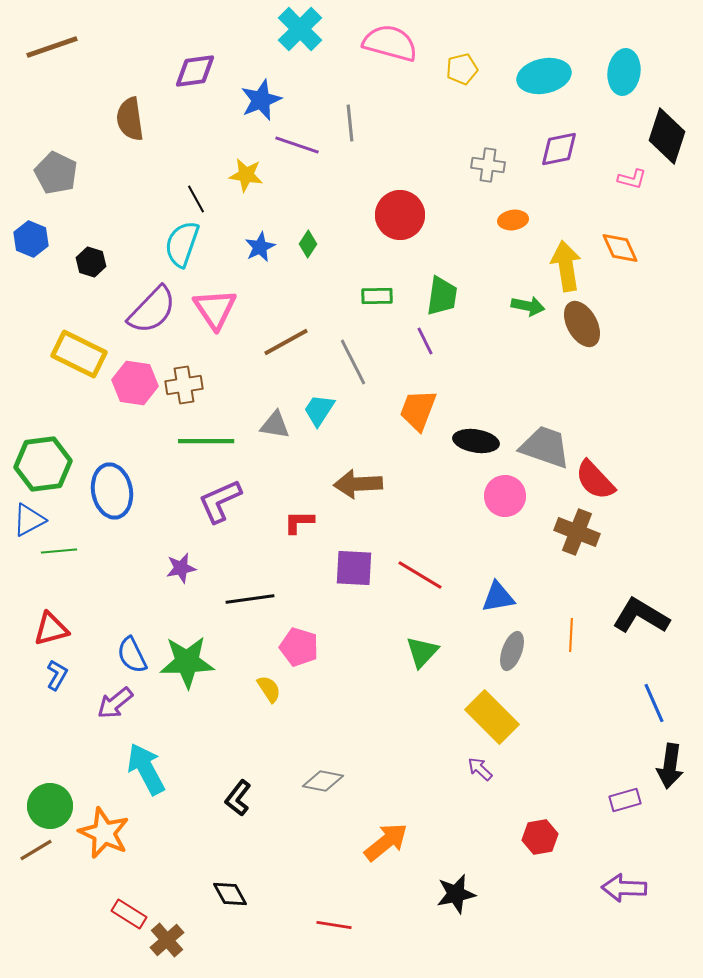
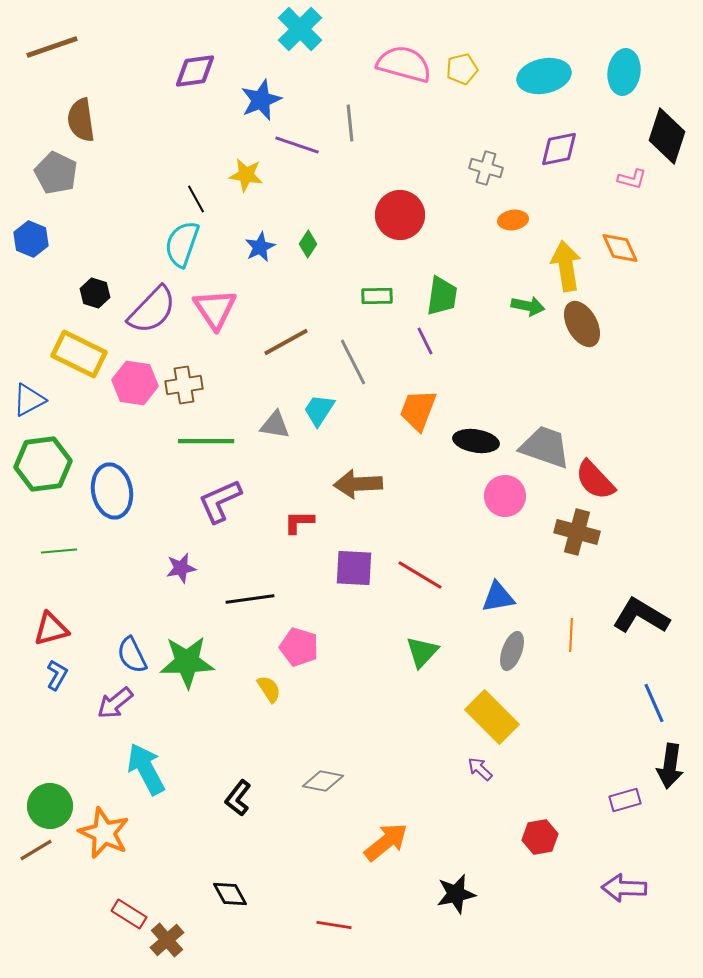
pink semicircle at (390, 43): moved 14 px right, 21 px down
brown semicircle at (130, 119): moved 49 px left, 1 px down
gray cross at (488, 165): moved 2 px left, 3 px down; rotated 8 degrees clockwise
black hexagon at (91, 262): moved 4 px right, 31 px down
blue triangle at (29, 520): moved 120 px up
brown cross at (577, 532): rotated 6 degrees counterclockwise
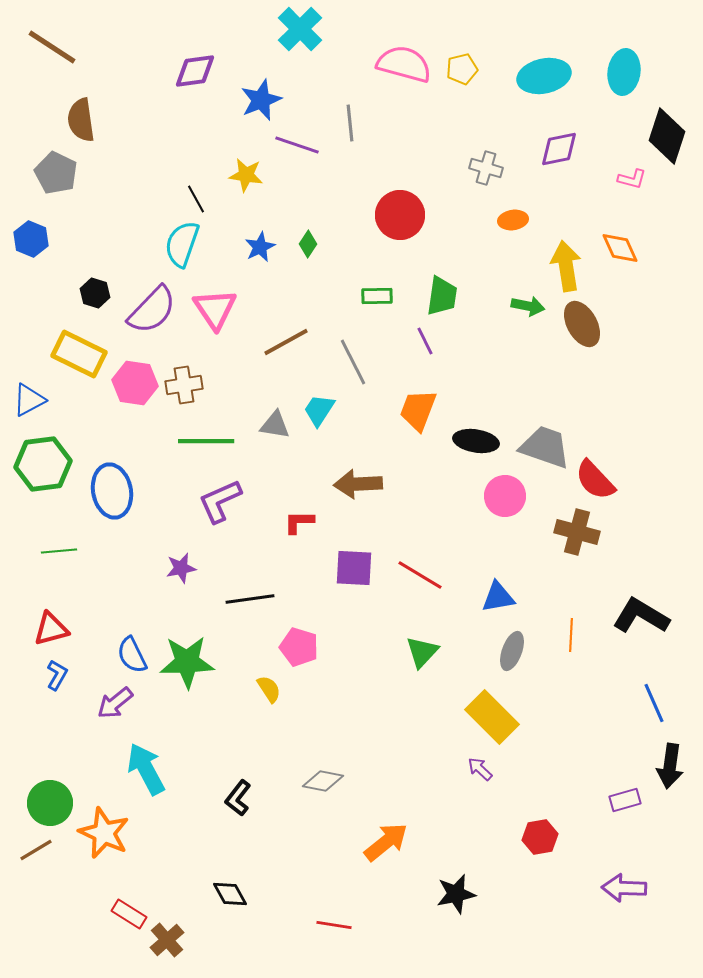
brown line at (52, 47): rotated 52 degrees clockwise
green circle at (50, 806): moved 3 px up
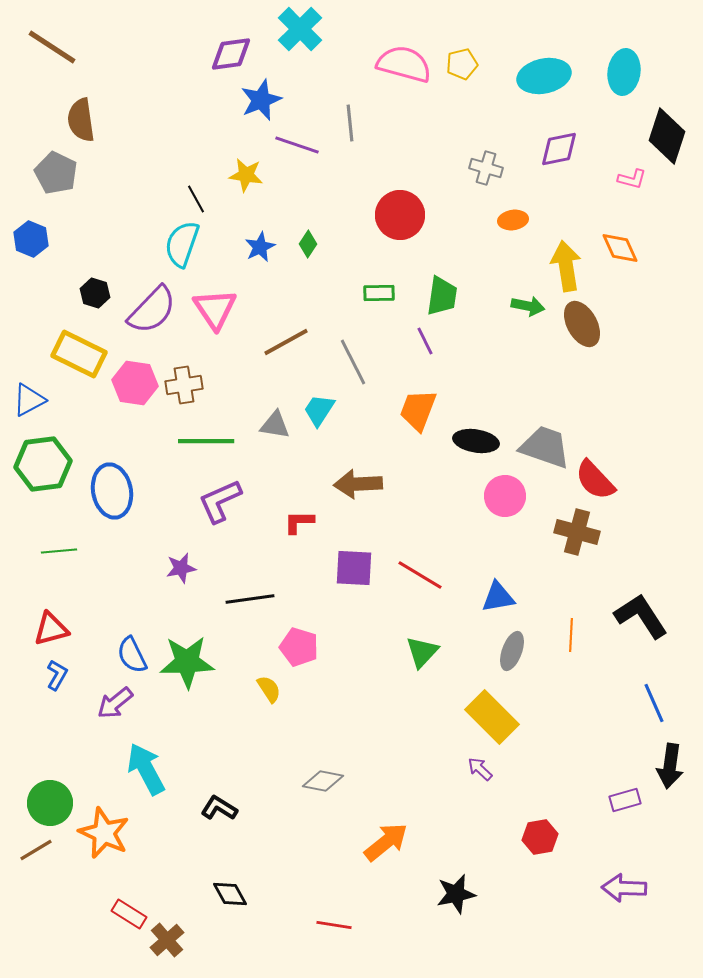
yellow pentagon at (462, 69): moved 5 px up
purple diamond at (195, 71): moved 36 px right, 17 px up
green rectangle at (377, 296): moved 2 px right, 3 px up
black L-shape at (641, 616): rotated 26 degrees clockwise
black L-shape at (238, 798): moved 19 px left, 10 px down; rotated 84 degrees clockwise
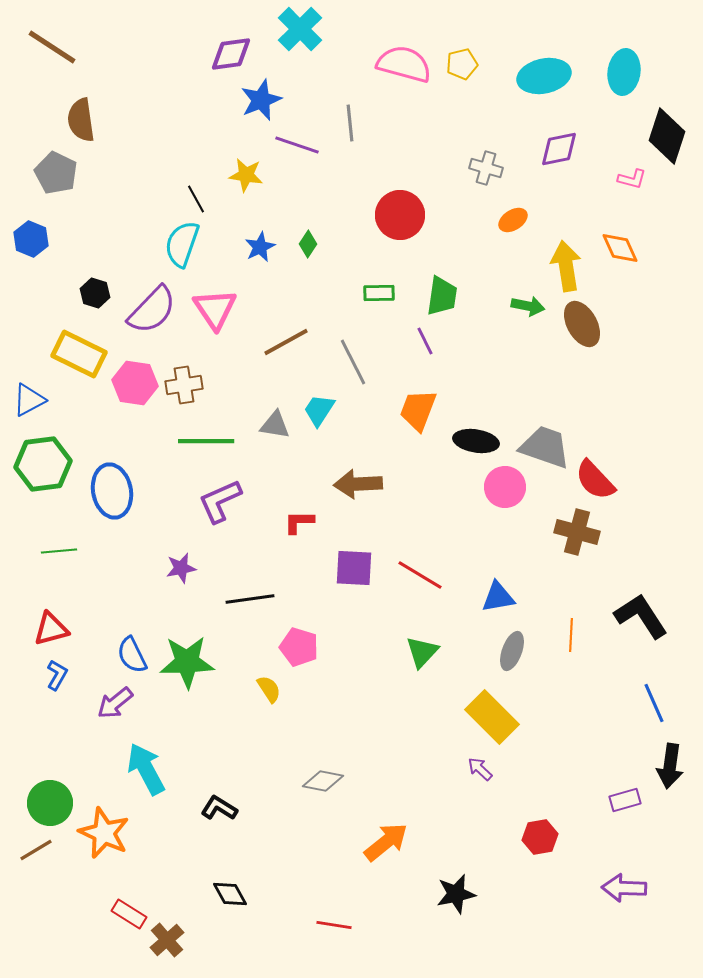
orange ellipse at (513, 220): rotated 24 degrees counterclockwise
pink circle at (505, 496): moved 9 px up
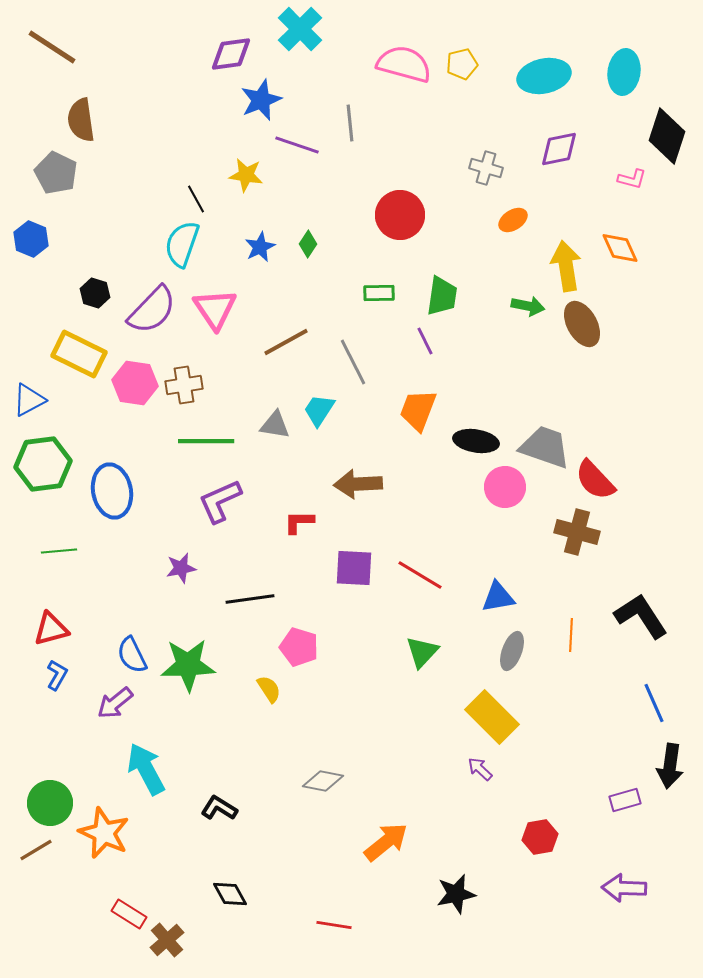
green star at (187, 662): moved 1 px right, 3 px down
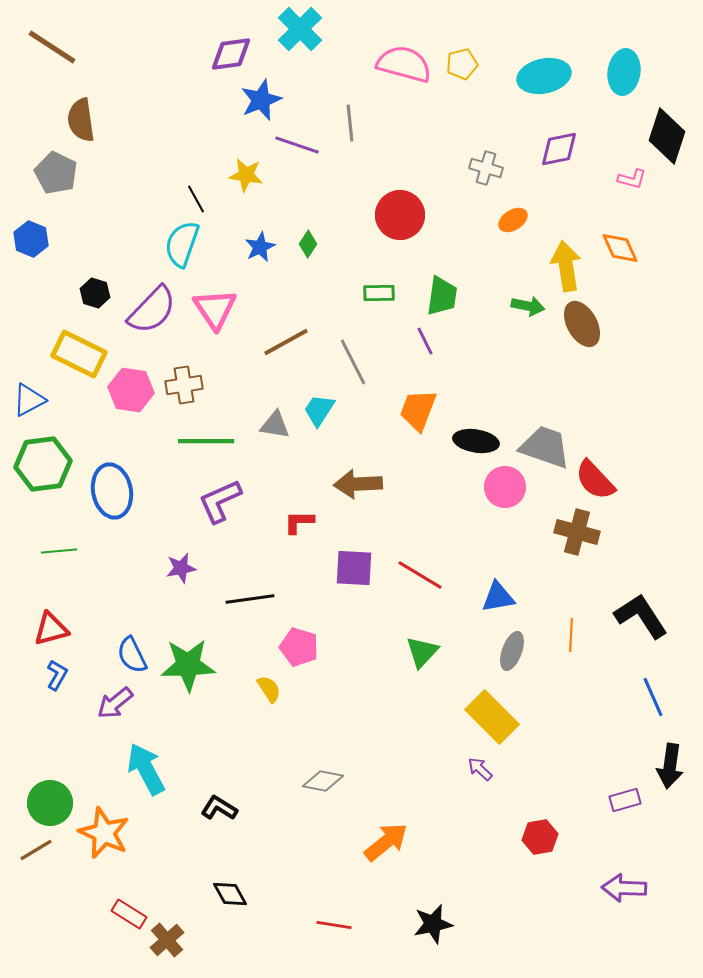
pink hexagon at (135, 383): moved 4 px left, 7 px down
blue line at (654, 703): moved 1 px left, 6 px up
black star at (456, 894): moved 23 px left, 30 px down
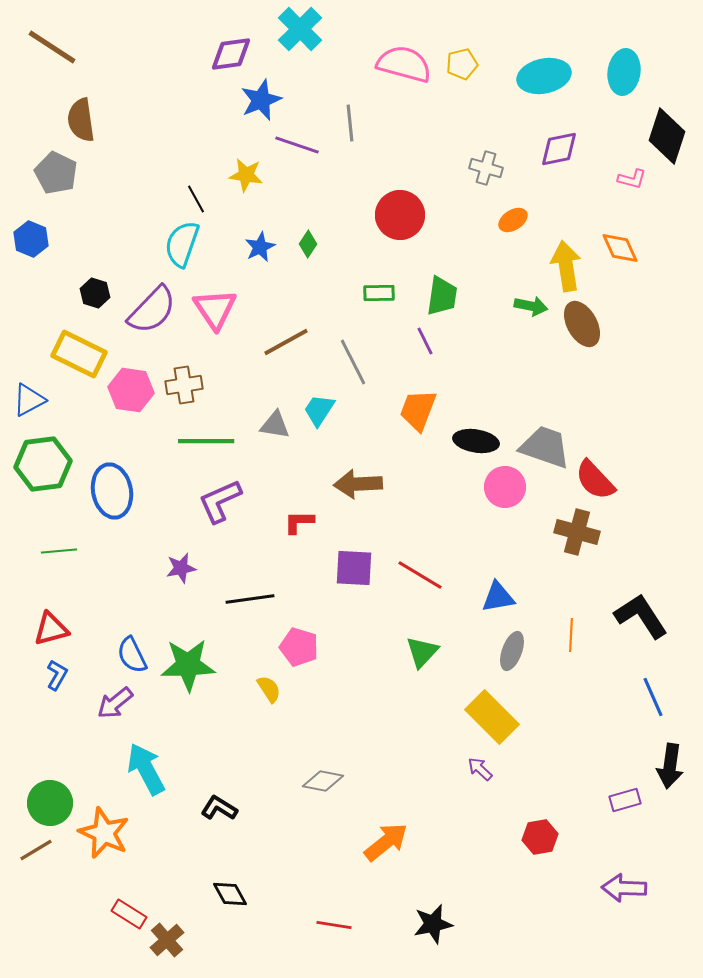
green arrow at (528, 306): moved 3 px right
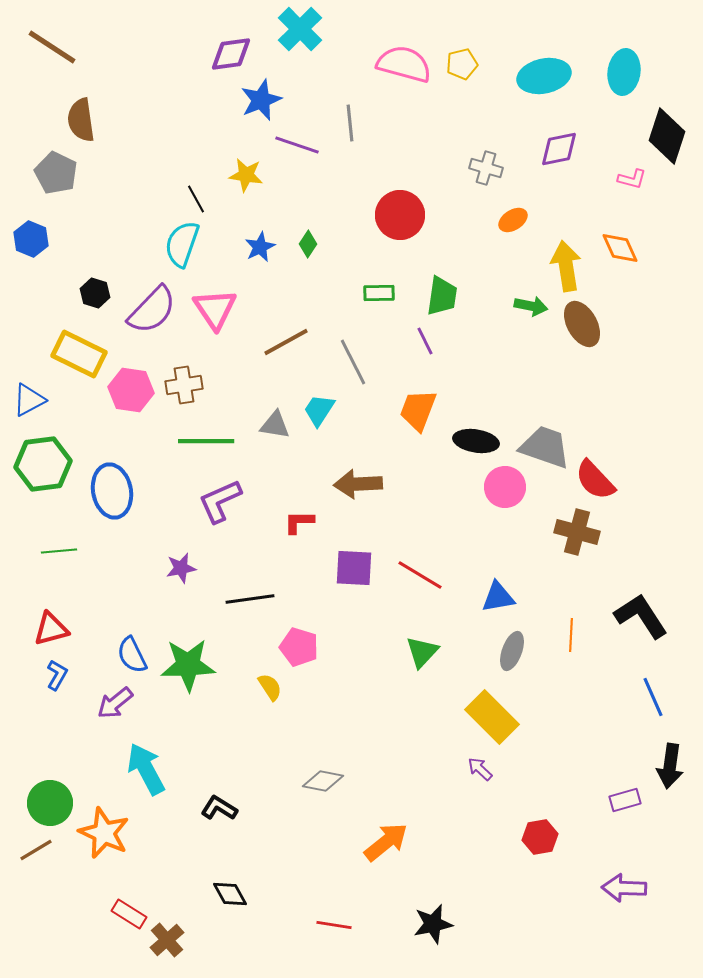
yellow semicircle at (269, 689): moved 1 px right, 2 px up
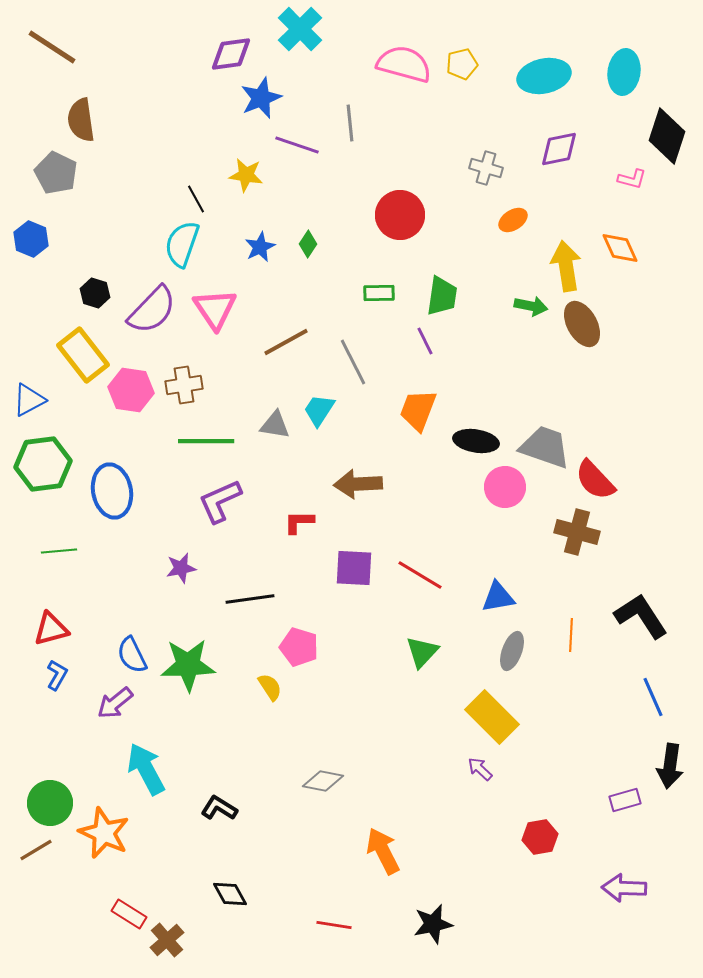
blue star at (261, 100): moved 2 px up
yellow rectangle at (79, 354): moved 4 px right, 1 px down; rotated 26 degrees clockwise
orange arrow at (386, 842): moved 3 px left, 9 px down; rotated 78 degrees counterclockwise
